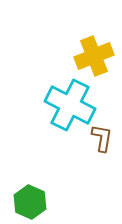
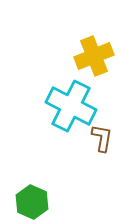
cyan cross: moved 1 px right, 1 px down
green hexagon: moved 2 px right
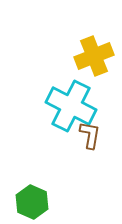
brown L-shape: moved 12 px left, 3 px up
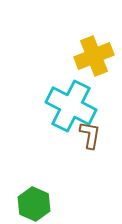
green hexagon: moved 2 px right, 2 px down
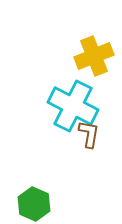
cyan cross: moved 2 px right
brown L-shape: moved 1 px left, 1 px up
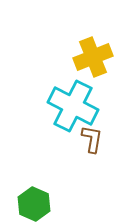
yellow cross: moved 1 px left, 1 px down
brown L-shape: moved 3 px right, 5 px down
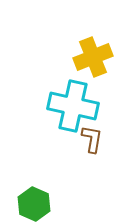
cyan cross: rotated 15 degrees counterclockwise
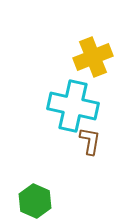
brown L-shape: moved 2 px left, 2 px down
green hexagon: moved 1 px right, 3 px up
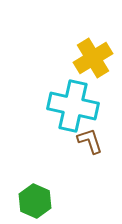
yellow cross: moved 1 px down; rotated 9 degrees counterclockwise
brown L-shape: rotated 28 degrees counterclockwise
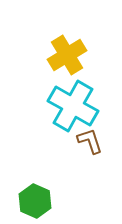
yellow cross: moved 26 px left, 3 px up
cyan cross: rotated 18 degrees clockwise
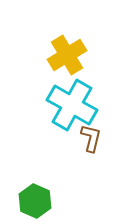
cyan cross: moved 1 px left, 1 px up
brown L-shape: moved 1 px right, 3 px up; rotated 32 degrees clockwise
